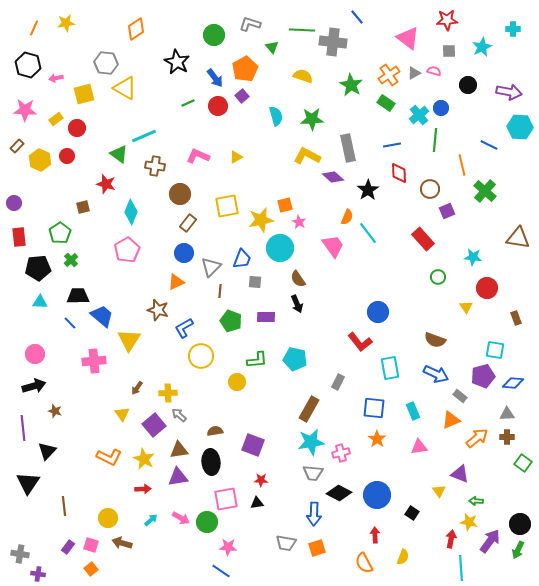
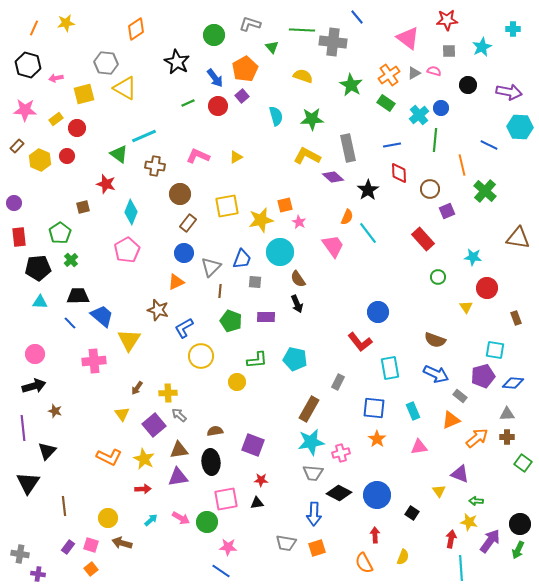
cyan circle at (280, 248): moved 4 px down
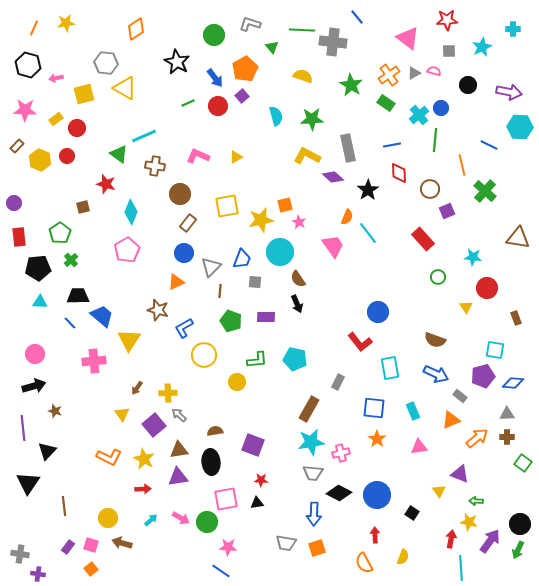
yellow circle at (201, 356): moved 3 px right, 1 px up
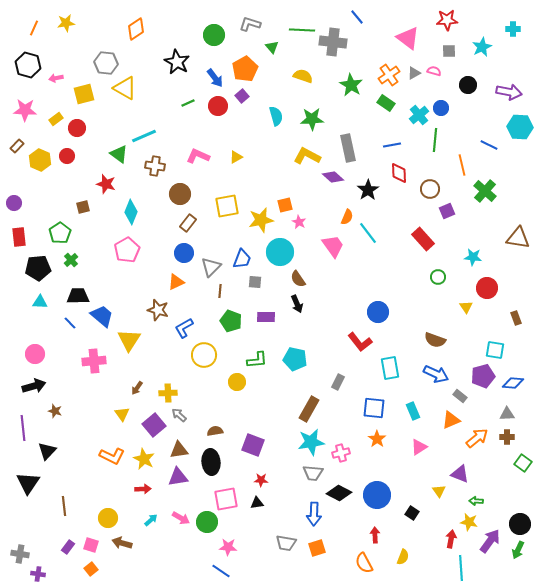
pink triangle at (419, 447): rotated 24 degrees counterclockwise
orange L-shape at (109, 457): moved 3 px right, 1 px up
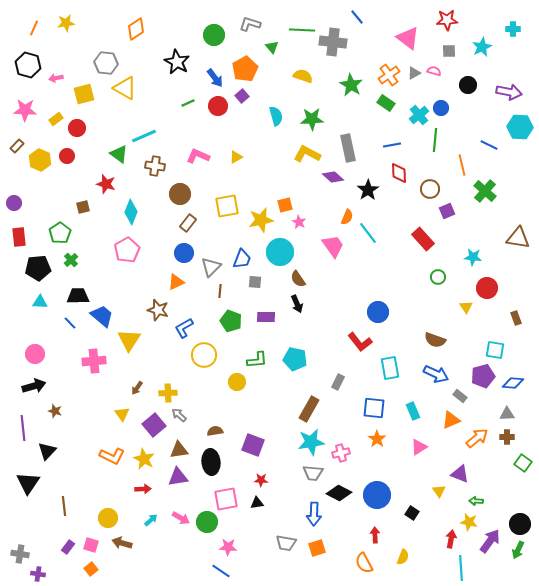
yellow L-shape at (307, 156): moved 2 px up
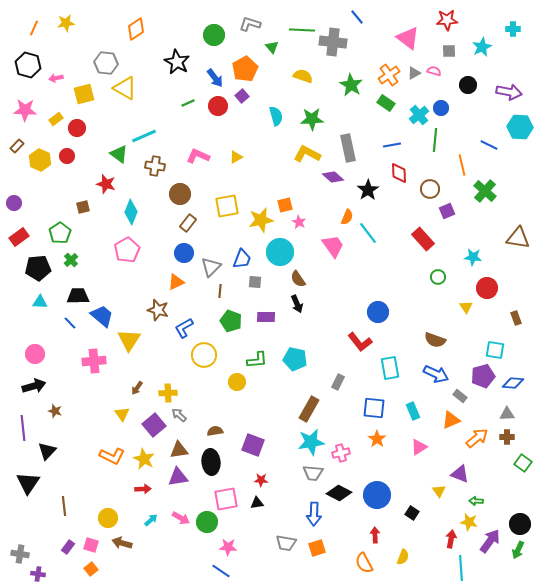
red rectangle at (19, 237): rotated 60 degrees clockwise
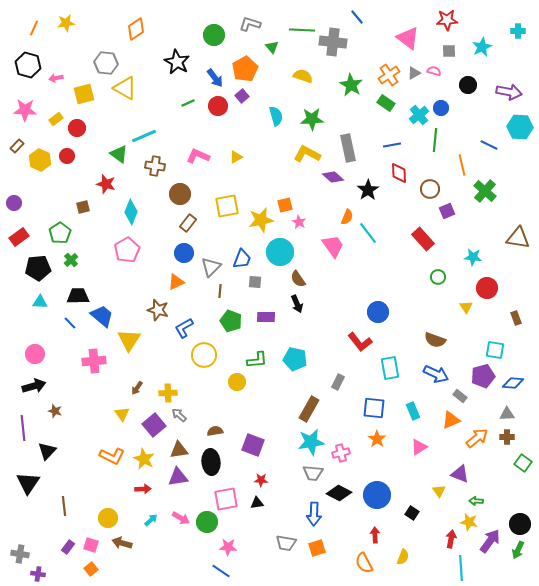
cyan cross at (513, 29): moved 5 px right, 2 px down
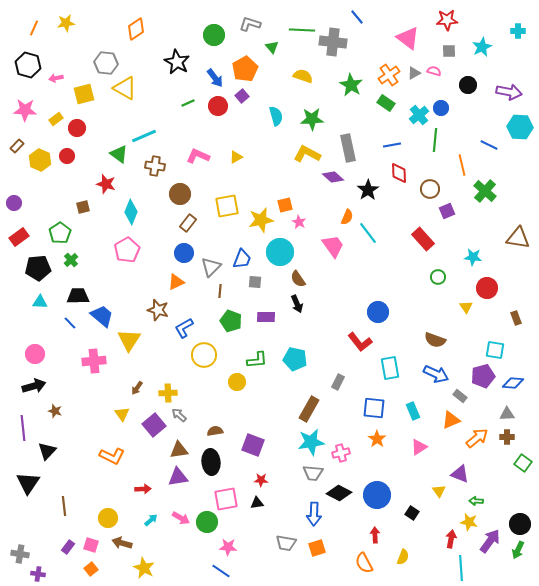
yellow star at (144, 459): moved 109 px down
